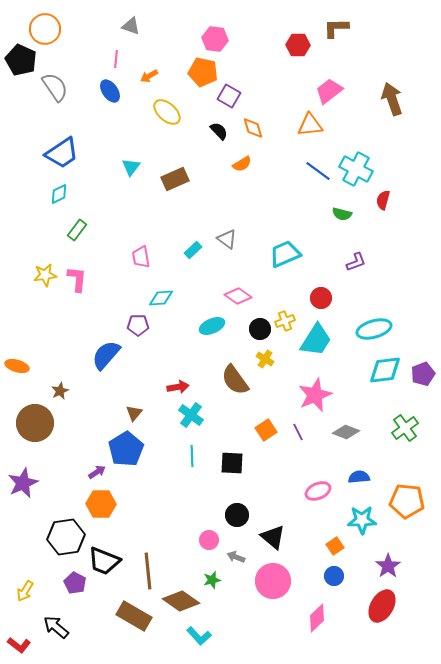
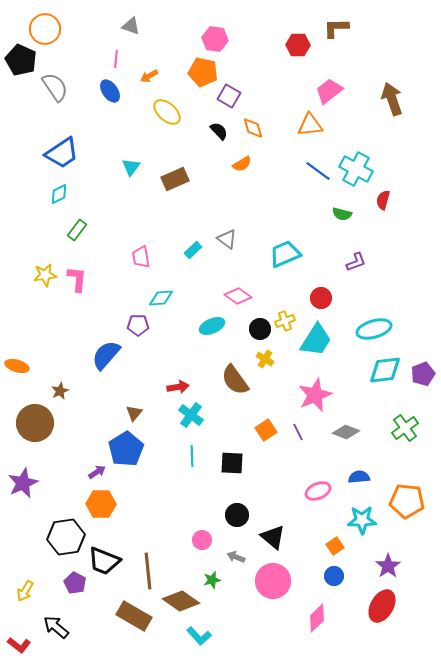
pink circle at (209, 540): moved 7 px left
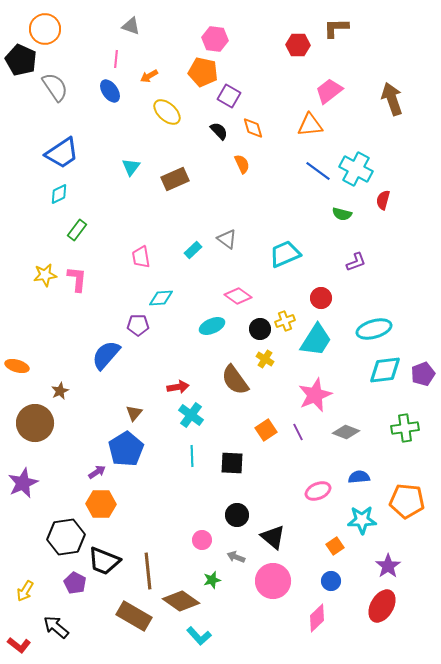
orange semicircle at (242, 164): rotated 84 degrees counterclockwise
green cross at (405, 428): rotated 28 degrees clockwise
blue circle at (334, 576): moved 3 px left, 5 px down
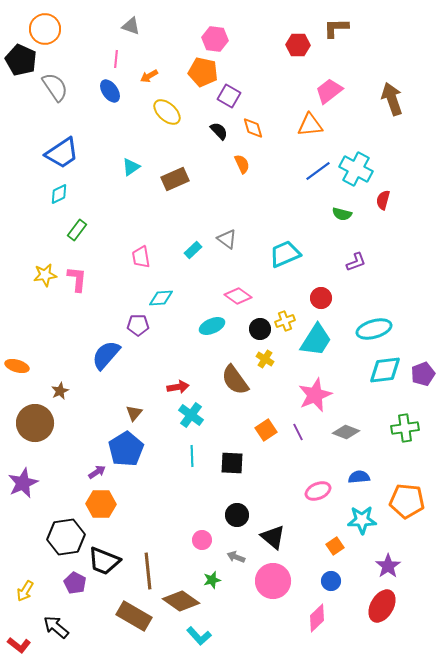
cyan triangle at (131, 167): rotated 18 degrees clockwise
blue line at (318, 171): rotated 72 degrees counterclockwise
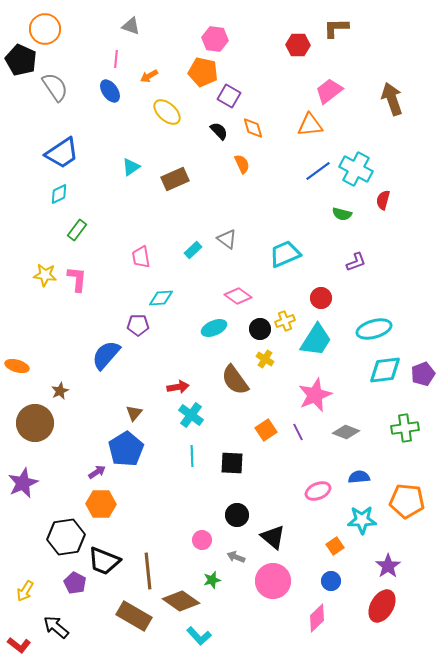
yellow star at (45, 275): rotated 15 degrees clockwise
cyan ellipse at (212, 326): moved 2 px right, 2 px down
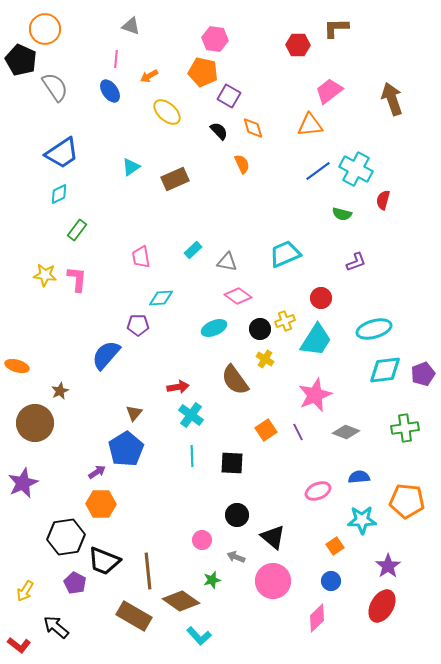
gray triangle at (227, 239): moved 23 px down; rotated 25 degrees counterclockwise
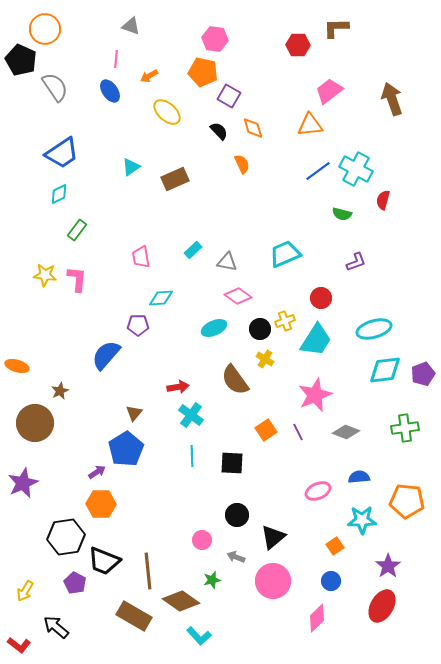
black triangle at (273, 537): rotated 40 degrees clockwise
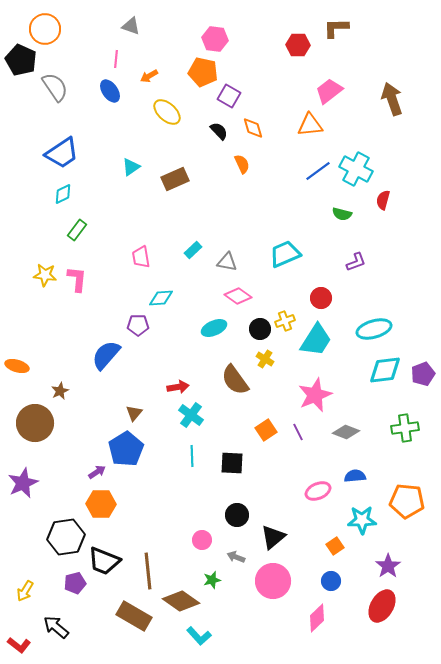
cyan diamond at (59, 194): moved 4 px right
blue semicircle at (359, 477): moved 4 px left, 1 px up
purple pentagon at (75, 583): rotated 30 degrees clockwise
